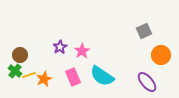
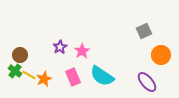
yellow line: rotated 48 degrees clockwise
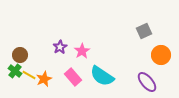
pink rectangle: rotated 18 degrees counterclockwise
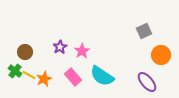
brown circle: moved 5 px right, 3 px up
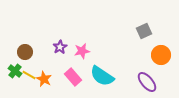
pink star: rotated 21 degrees clockwise
orange star: rotated 21 degrees counterclockwise
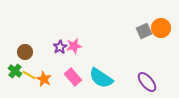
pink star: moved 8 px left, 5 px up
orange circle: moved 27 px up
cyan semicircle: moved 1 px left, 2 px down
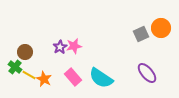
gray square: moved 3 px left, 3 px down
green cross: moved 4 px up
purple ellipse: moved 9 px up
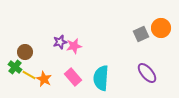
purple star: moved 5 px up; rotated 16 degrees clockwise
cyan semicircle: rotated 60 degrees clockwise
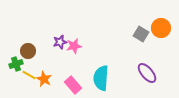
gray square: rotated 35 degrees counterclockwise
brown circle: moved 3 px right, 1 px up
green cross: moved 1 px right, 3 px up; rotated 32 degrees clockwise
pink rectangle: moved 8 px down
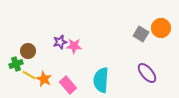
pink star: rotated 14 degrees clockwise
cyan semicircle: moved 2 px down
pink rectangle: moved 5 px left
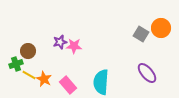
cyan semicircle: moved 2 px down
